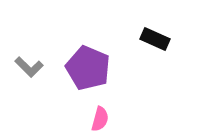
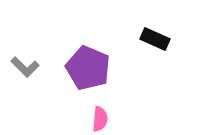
gray L-shape: moved 4 px left
pink semicircle: rotated 10 degrees counterclockwise
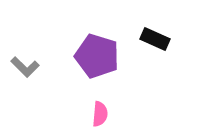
purple pentagon: moved 9 px right, 12 px up; rotated 6 degrees counterclockwise
pink semicircle: moved 5 px up
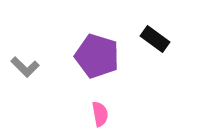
black rectangle: rotated 12 degrees clockwise
pink semicircle: rotated 15 degrees counterclockwise
